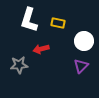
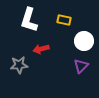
yellow rectangle: moved 6 px right, 3 px up
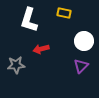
yellow rectangle: moved 7 px up
gray star: moved 3 px left
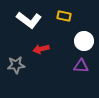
yellow rectangle: moved 3 px down
white L-shape: rotated 70 degrees counterclockwise
purple triangle: rotated 49 degrees clockwise
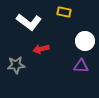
yellow rectangle: moved 4 px up
white L-shape: moved 2 px down
white circle: moved 1 px right
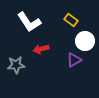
yellow rectangle: moved 7 px right, 8 px down; rotated 24 degrees clockwise
white L-shape: rotated 20 degrees clockwise
purple triangle: moved 7 px left, 6 px up; rotated 35 degrees counterclockwise
